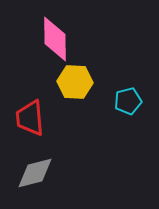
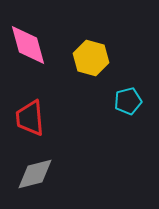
pink diamond: moved 27 px left, 6 px down; rotated 15 degrees counterclockwise
yellow hexagon: moved 16 px right, 24 px up; rotated 12 degrees clockwise
gray diamond: moved 1 px down
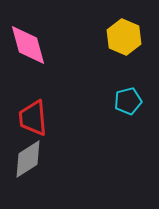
yellow hexagon: moved 33 px right, 21 px up; rotated 8 degrees clockwise
red trapezoid: moved 3 px right
gray diamond: moved 7 px left, 15 px up; rotated 18 degrees counterclockwise
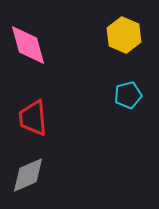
yellow hexagon: moved 2 px up
cyan pentagon: moved 6 px up
gray diamond: moved 16 px down; rotated 9 degrees clockwise
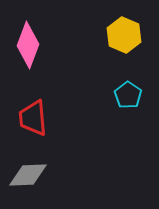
pink diamond: rotated 36 degrees clockwise
cyan pentagon: rotated 24 degrees counterclockwise
gray diamond: rotated 21 degrees clockwise
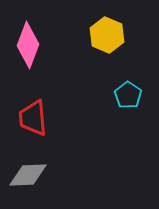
yellow hexagon: moved 17 px left
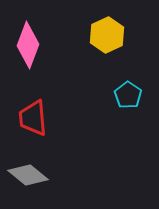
yellow hexagon: rotated 12 degrees clockwise
gray diamond: rotated 42 degrees clockwise
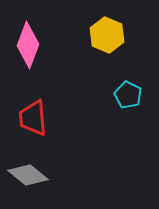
yellow hexagon: rotated 12 degrees counterclockwise
cyan pentagon: rotated 8 degrees counterclockwise
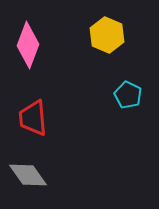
gray diamond: rotated 15 degrees clockwise
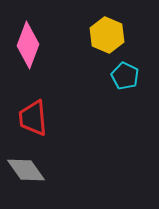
cyan pentagon: moved 3 px left, 19 px up
gray diamond: moved 2 px left, 5 px up
